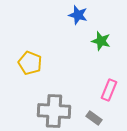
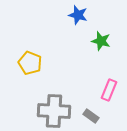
gray rectangle: moved 3 px left, 2 px up
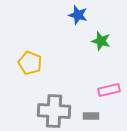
pink rectangle: rotated 55 degrees clockwise
gray rectangle: rotated 35 degrees counterclockwise
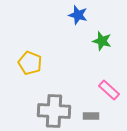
green star: moved 1 px right
pink rectangle: rotated 55 degrees clockwise
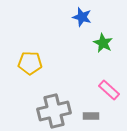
blue star: moved 4 px right, 2 px down
green star: moved 1 px right, 2 px down; rotated 12 degrees clockwise
yellow pentagon: rotated 20 degrees counterclockwise
gray cross: rotated 16 degrees counterclockwise
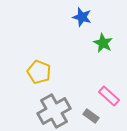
yellow pentagon: moved 9 px right, 9 px down; rotated 20 degrees clockwise
pink rectangle: moved 6 px down
gray cross: rotated 16 degrees counterclockwise
gray rectangle: rotated 35 degrees clockwise
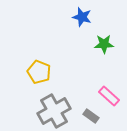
green star: moved 1 px right, 1 px down; rotated 30 degrees counterclockwise
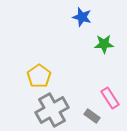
yellow pentagon: moved 4 px down; rotated 15 degrees clockwise
pink rectangle: moved 1 px right, 2 px down; rotated 15 degrees clockwise
gray cross: moved 2 px left, 1 px up
gray rectangle: moved 1 px right
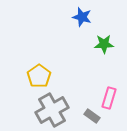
pink rectangle: moved 1 px left; rotated 50 degrees clockwise
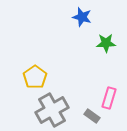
green star: moved 2 px right, 1 px up
yellow pentagon: moved 4 px left, 1 px down
